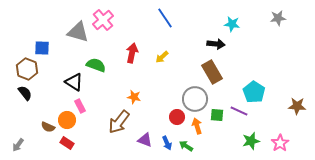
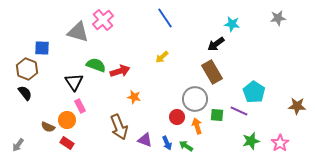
black arrow: rotated 138 degrees clockwise
red arrow: moved 12 px left, 18 px down; rotated 60 degrees clockwise
black triangle: rotated 24 degrees clockwise
brown arrow: moved 5 px down; rotated 60 degrees counterclockwise
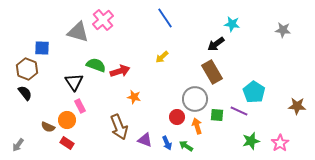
gray star: moved 5 px right, 12 px down; rotated 14 degrees clockwise
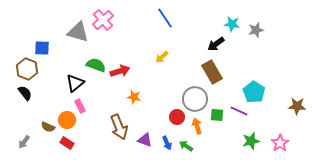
gray star: moved 27 px left; rotated 21 degrees counterclockwise
black triangle: moved 1 px right, 1 px down; rotated 24 degrees clockwise
gray arrow: moved 6 px right, 3 px up
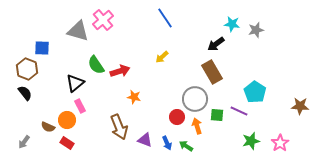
gray triangle: moved 1 px up
green semicircle: rotated 144 degrees counterclockwise
cyan pentagon: moved 1 px right
brown star: moved 3 px right
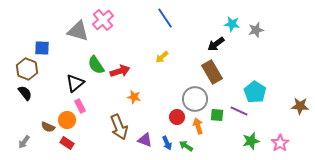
orange arrow: moved 1 px right
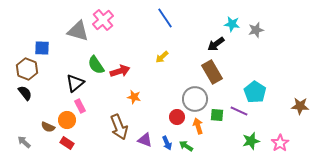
gray arrow: rotated 96 degrees clockwise
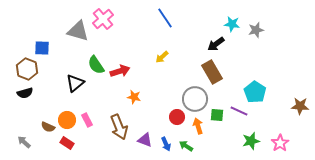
pink cross: moved 1 px up
black semicircle: rotated 112 degrees clockwise
pink rectangle: moved 7 px right, 14 px down
blue arrow: moved 1 px left, 1 px down
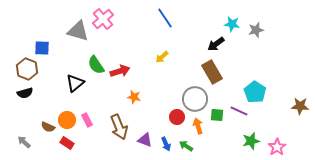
pink star: moved 3 px left, 4 px down
